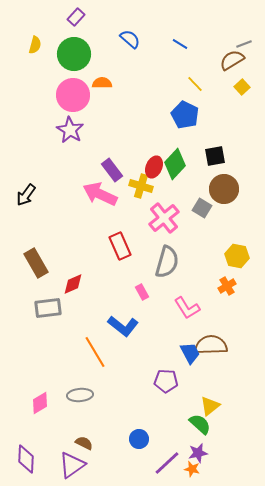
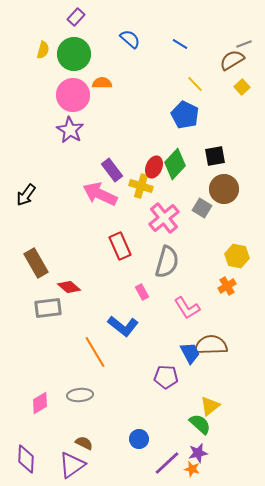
yellow semicircle at (35, 45): moved 8 px right, 5 px down
red diamond at (73, 284): moved 4 px left, 3 px down; rotated 65 degrees clockwise
purple pentagon at (166, 381): moved 4 px up
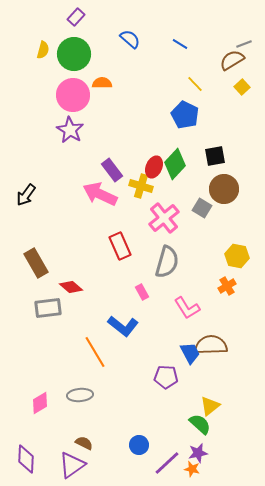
red diamond at (69, 287): moved 2 px right
blue circle at (139, 439): moved 6 px down
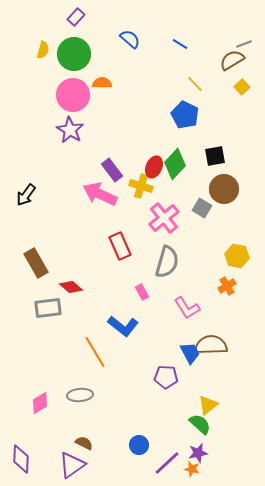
yellow triangle at (210, 406): moved 2 px left, 1 px up
purple diamond at (26, 459): moved 5 px left
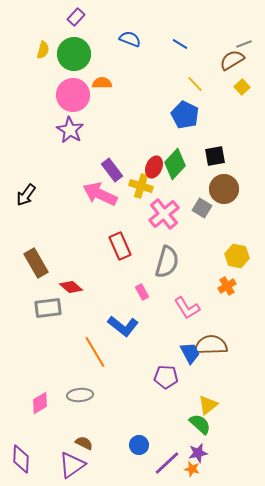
blue semicircle at (130, 39): rotated 20 degrees counterclockwise
pink cross at (164, 218): moved 4 px up
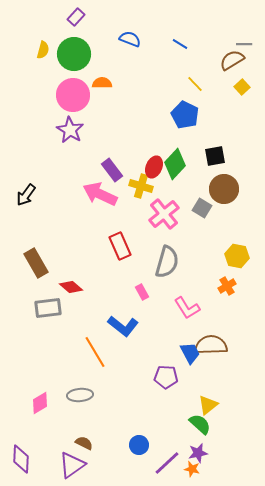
gray line at (244, 44): rotated 21 degrees clockwise
